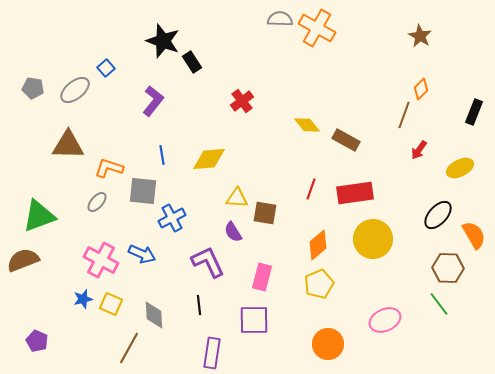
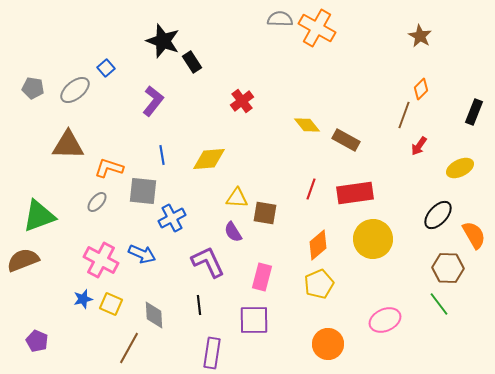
red arrow at (419, 150): moved 4 px up
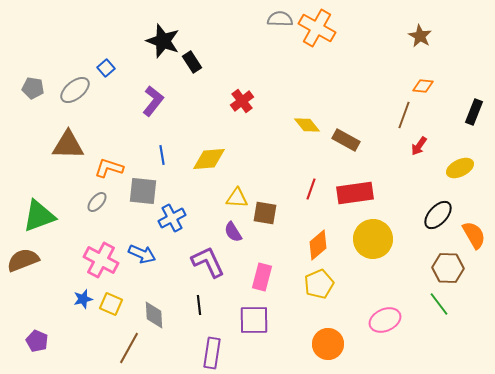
orange diamond at (421, 89): moved 2 px right, 3 px up; rotated 50 degrees clockwise
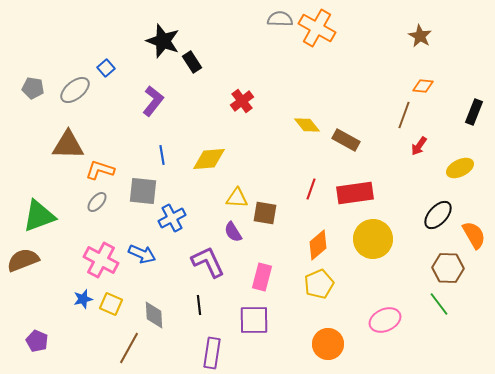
orange L-shape at (109, 168): moved 9 px left, 2 px down
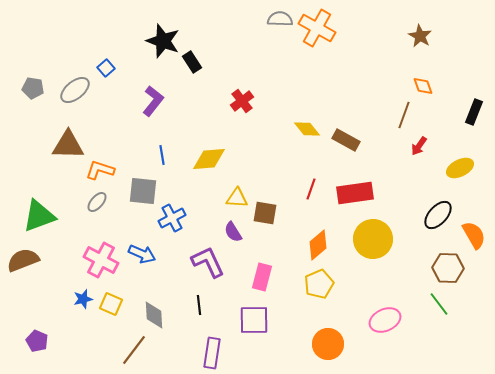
orange diamond at (423, 86): rotated 65 degrees clockwise
yellow diamond at (307, 125): moved 4 px down
brown line at (129, 348): moved 5 px right, 2 px down; rotated 8 degrees clockwise
